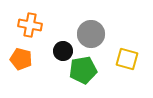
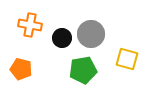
black circle: moved 1 px left, 13 px up
orange pentagon: moved 10 px down
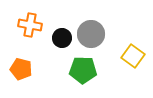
yellow square: moved 6 px right, 3 px up; rotated 20 degrees clockwise
green pentagon: rotated 12 degrees clockwise
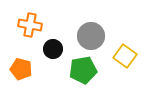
gray circle: moved 2 px down
black circle: moved 9 px left, 11 px down
yellow square: moved 8 px left
green pentagon: rotated 12 degrees counterclockwise
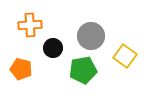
orange cross: rotated 15 degrees counterclockwise
black circle: moved 1 px up
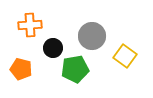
gray circle: moved 1 px right
green pentagon: moved 8 px left, 1 px up
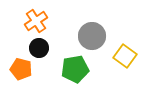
orange cross: moved 6 px right, 4 px up; rotated 30 degrees counterclockwise
black circle: moved 14 px left
